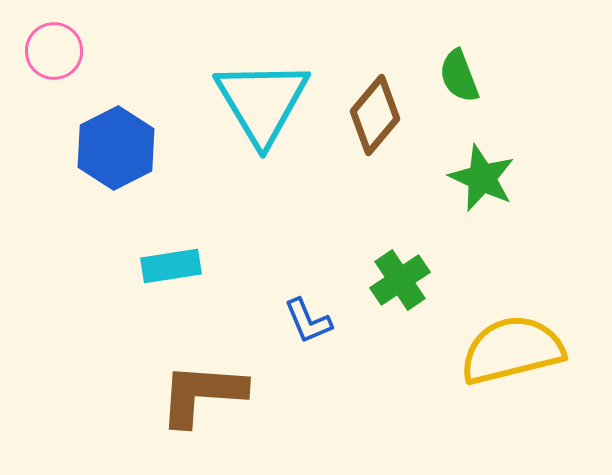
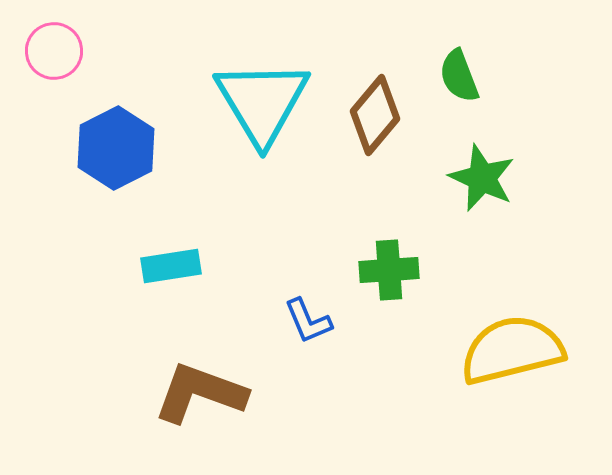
green cross: moved 11 px left, 10 px up; rotated 30 degrees clockwise
brown L-shape: moved 2 px left, 1 px up; rotated 16 degrees clockwise
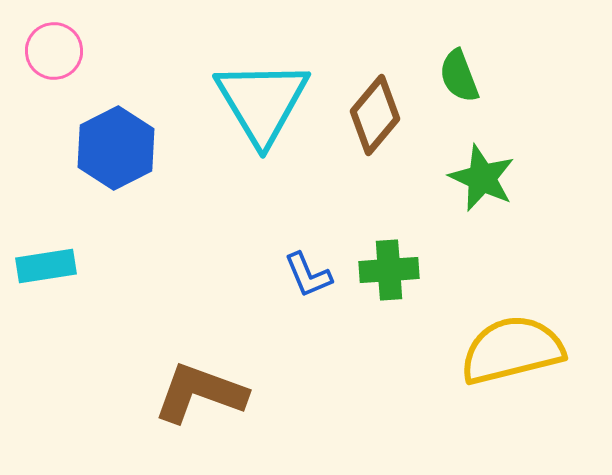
cyan rectangle: moved 125 px left
blue L-shape: moved 46 px up
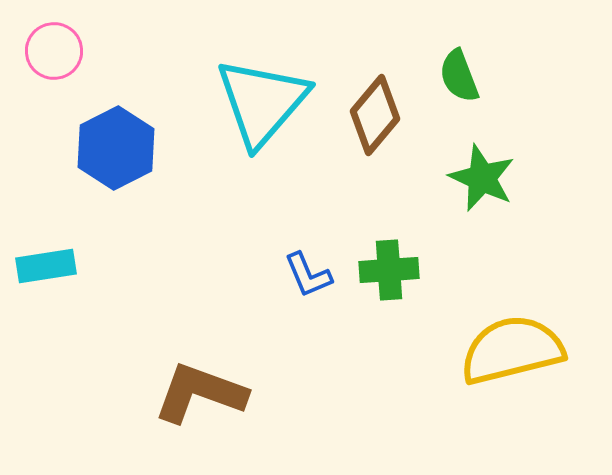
cyan triangle: rotated 12 degrees clockwise
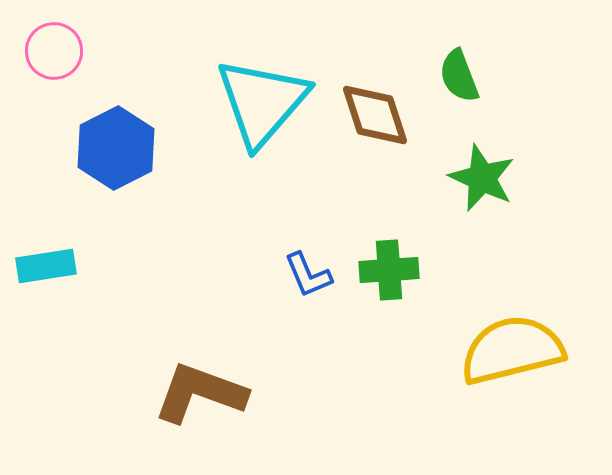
brown diamond: rotated 58 degrees counterclockwise
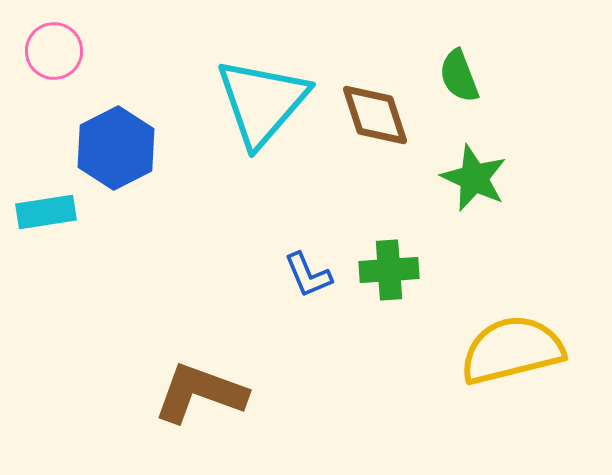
green star: moved 8 px left
cyan rectangle: moved 54 px up
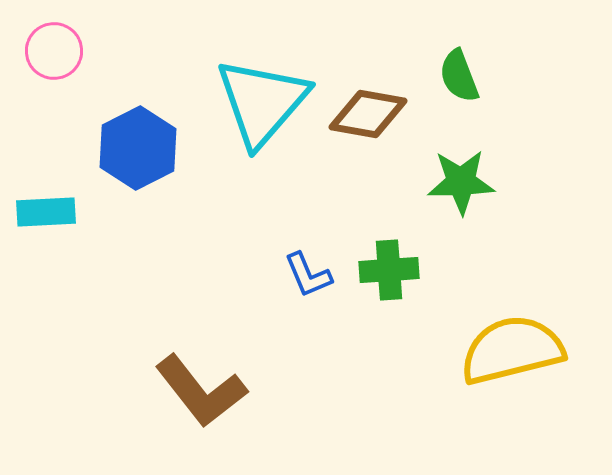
brown diamond: moved 7 px left, 1 px up; rotated 62 degrees counterclockwise
blue hexagon: moved 22 px right
green star: moved 13 px left, 4 px down; rotated 26 degrees counterclockwise
cyan rectangle: rotated 6 degrees clockwise
brown L-shape: moved 1 px right, 2 px up; rotated 148 degrees counterclockwise
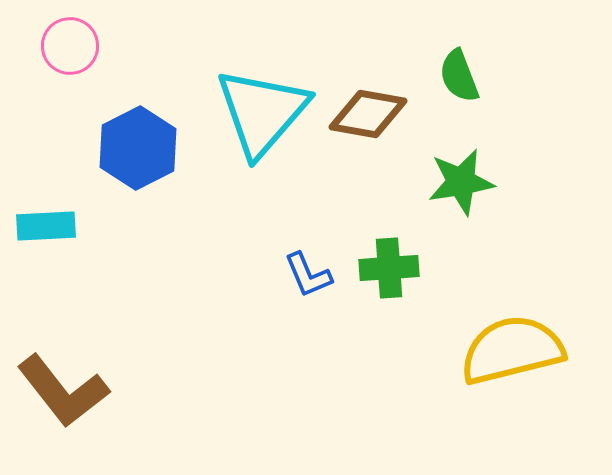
pink circle: moved 16 px right, 5 px up
cyan triangle: moved 10 px down
green star: rotated 8 degrees counterclockwise
cyan rectangle: moved 14 px down
green cross: moved 2 px up
brown L-shape: moved 138 px left
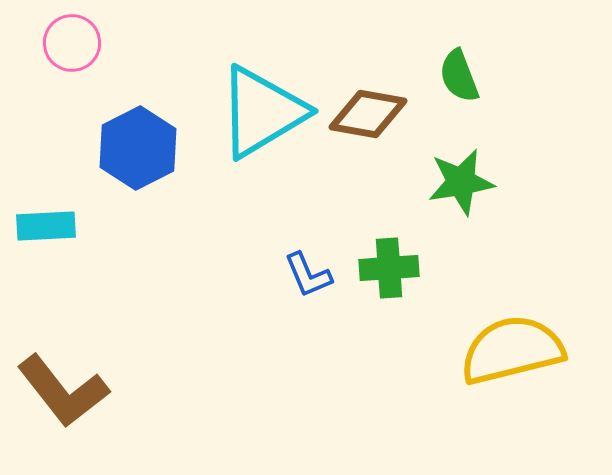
pink circle: moved 2 px right, 3 px up
cyan triangle: rotated 18 degrees clockwise
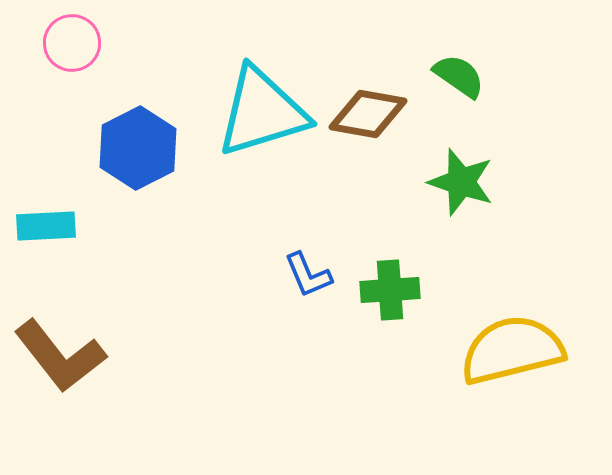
green semicircle: rotated 146 degrees clockwise
cyan triangle: rotated 14 degrees clockwise
green star: rotated 28 degrees clockwise
green cross: moved 1 px right, 22 px down
brown L-shape: moved 3 px left, 35 px up
